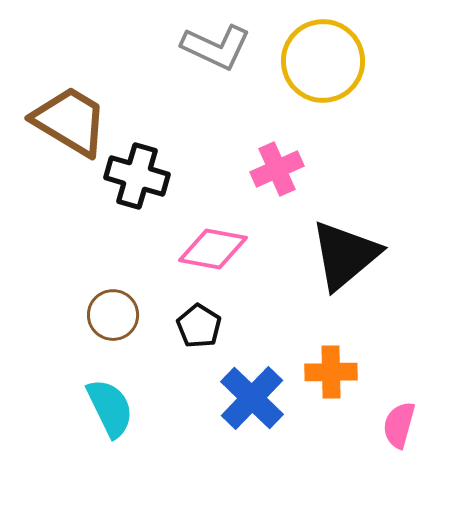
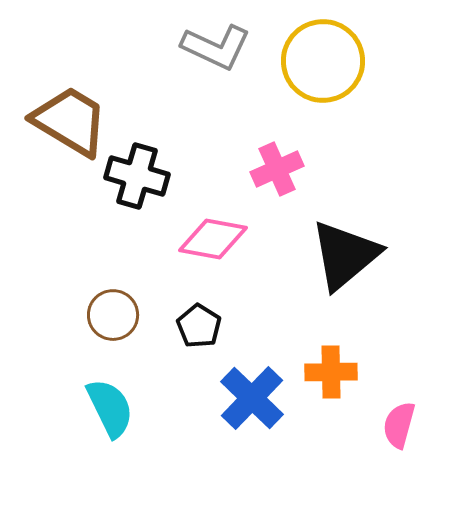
pink diamond: moved 10 px up
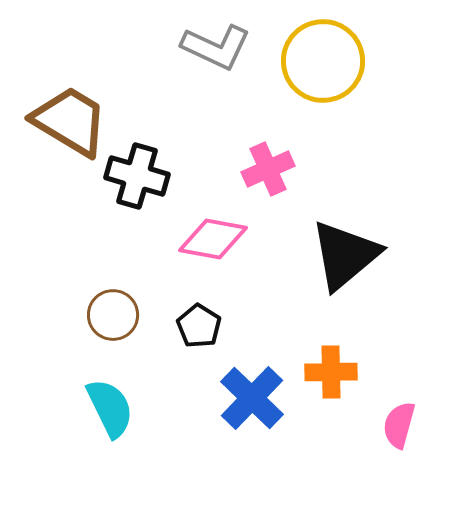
pink cross: moved 9 px left
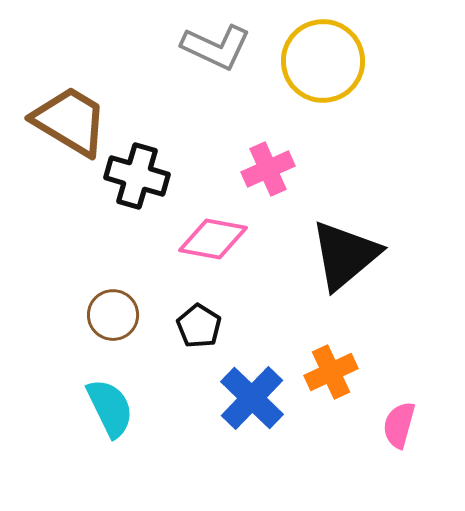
orange cross: rotated 24 degrees counterclockwise
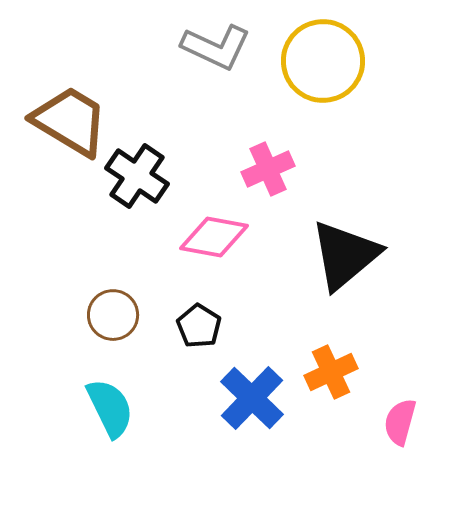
black cross: rotated 18 degrees clockwise
pink diamond: moved 1 px right, 2 px up
pink semicircle: moved 1 px right, 3 px up
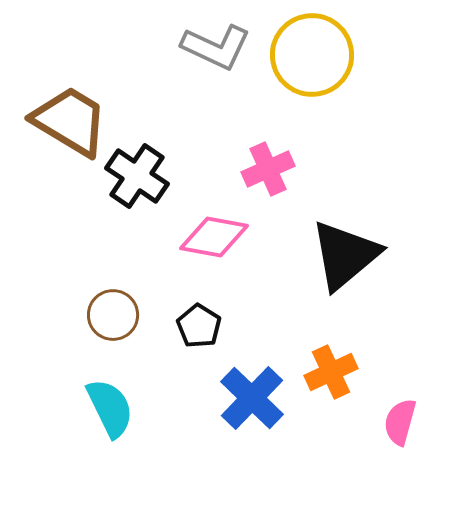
yellow circle: moved 11 px left, 6 px up
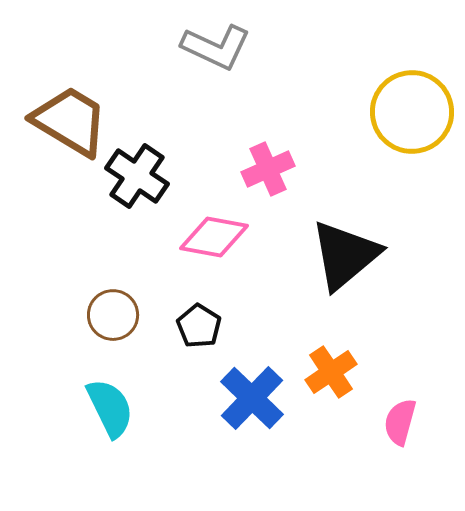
yellow circle: moved 100 px right, 57 px down
orange cross: rotated 9 degrees counterclockwise
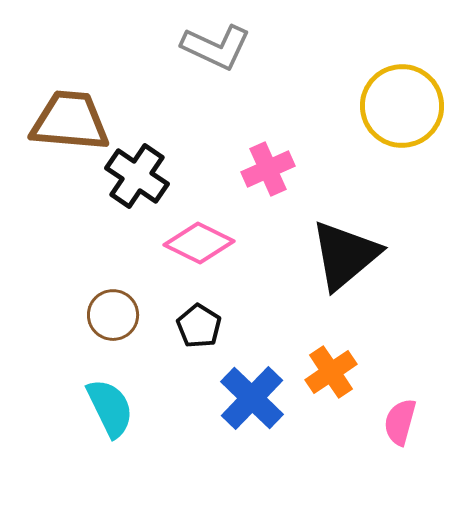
yellow circle: moved 10 px left, 6 px up
brown trapezoid: rotated 26 degrees counterclockwise
pink diamond: moved 15 px left, 6 px down; rotated 16 degrees clockwise
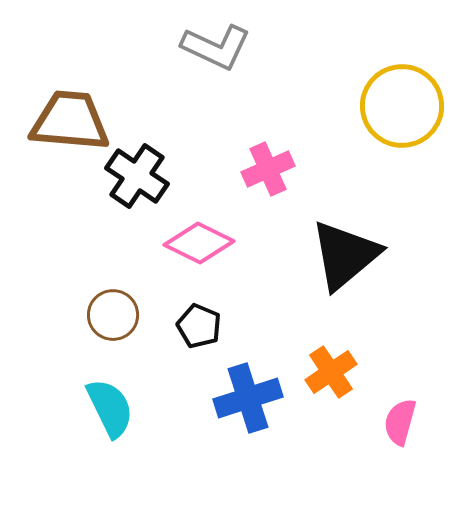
black pentagon: rotated 9 degrees counterclockwise
blue cross: moved 4 px left; rotated 28 degrees clockwise
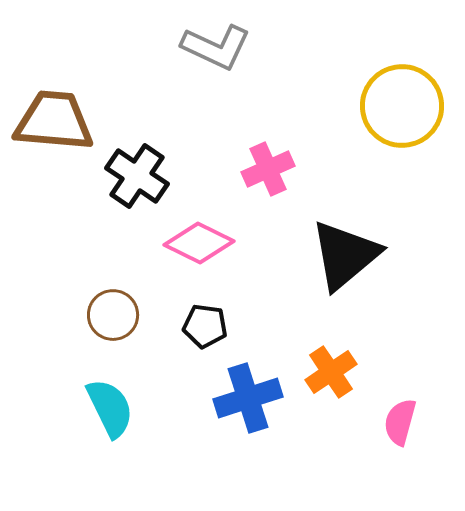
brown trapezoid: moved 16 px left
black pentagon: moved 6 px right; rotated 15 degrees counterclockwise
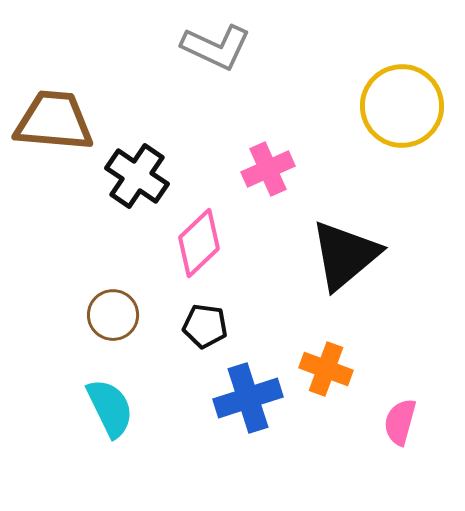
pink diamond: rotated 70 degrees counterclockwise
orange cross: moved 5 px left, 3 px up; rotated 36 degrees counterclockwise
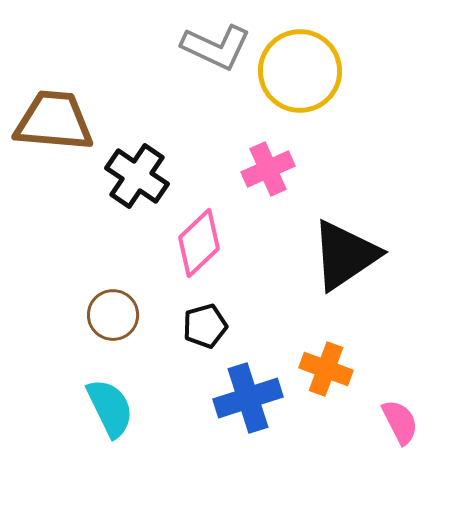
yellow circle: moved 102 px left, 35 px up
black triangle: rotated 6 degrees clockwise
black pentagon: rotated 24 degrees counterclockwise
pink semicircle: rotated 138 degrees clockwise
